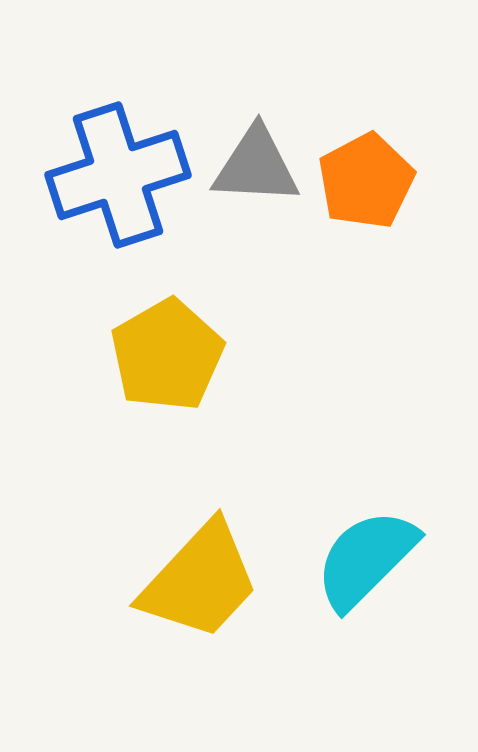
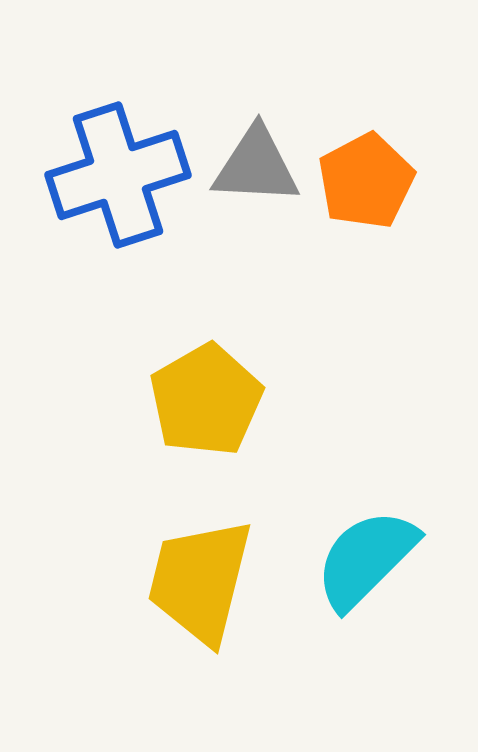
yellow pentagon: moved 39 px right, 45 px down
yellow trapezoid: rotated 151 degrees clockwise
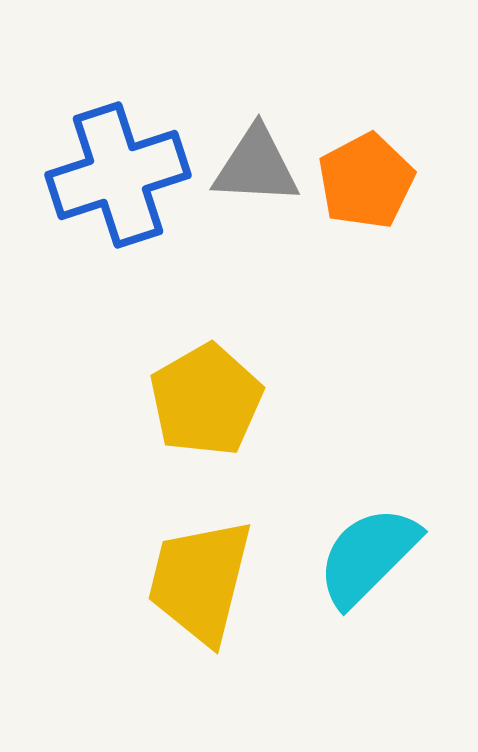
cyan semicircle: moved 2 px right, 3 px up
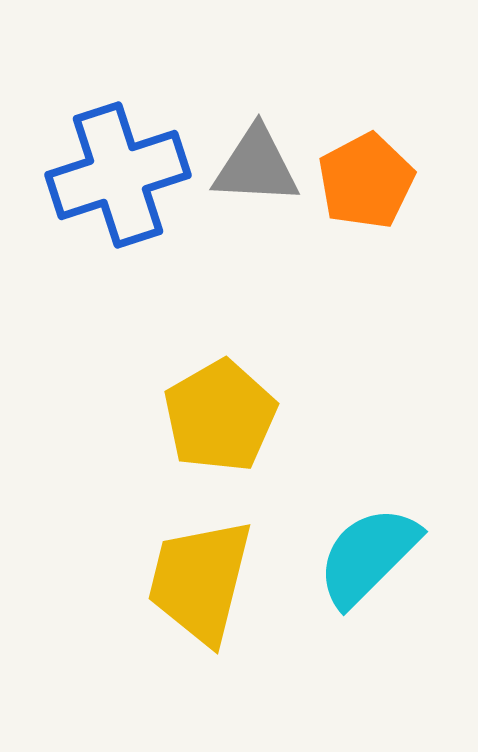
yellow pentagon: moved 14 px right, 16 px down
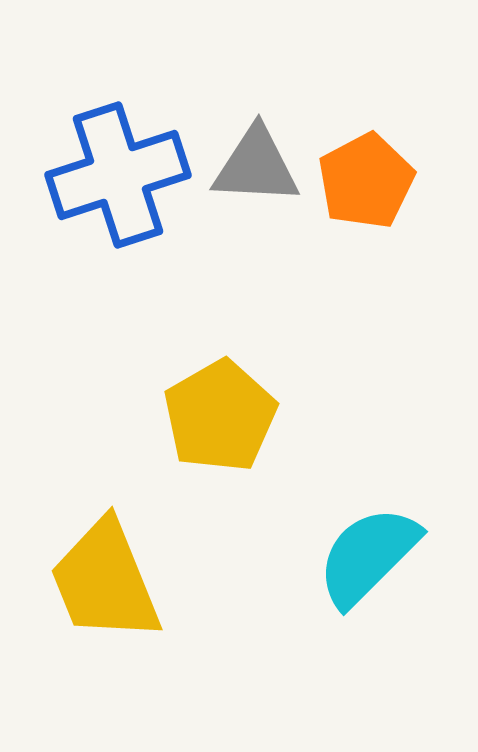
yellow trapezoid: moved 95 px left; rotated 36 degrees counterclockwise
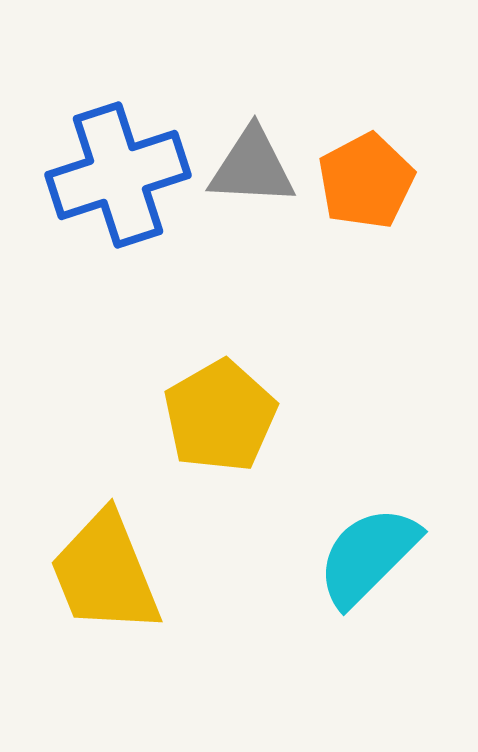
gray triangle: moved 4 px left, 1 px down
yellow trapezoid: moved 8 px up
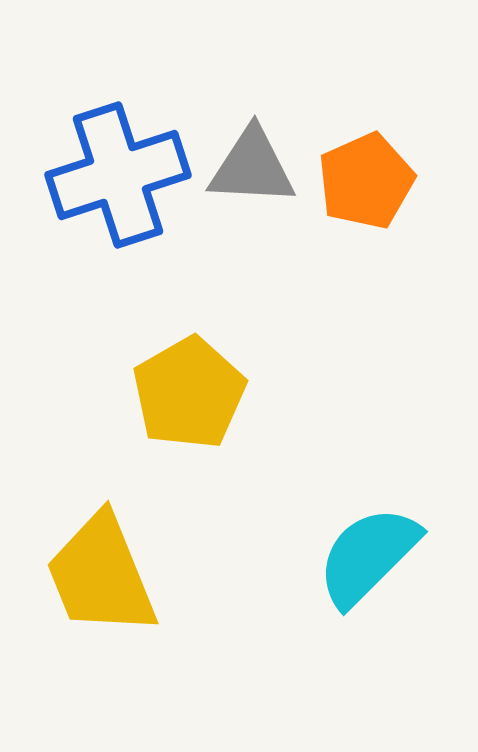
orange pentagon: rotated 4 degrees clockwise
yellow pentagon: moved 31 px left, 23 px up
yellow trapezoid: moved 4 px left, 2 px down
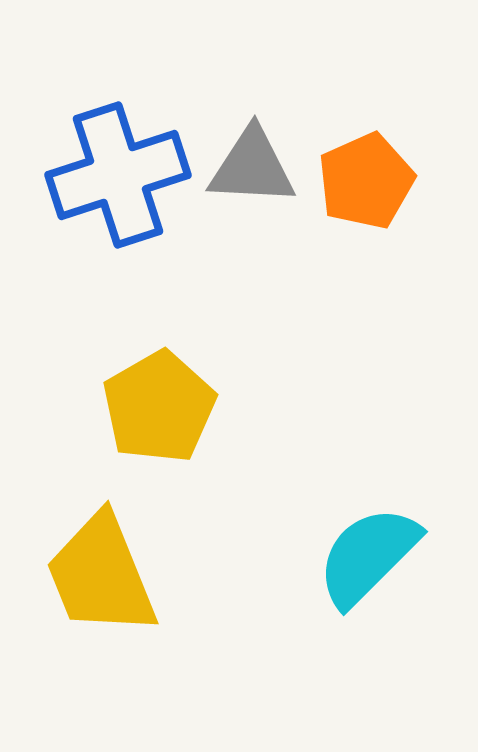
yellow pentagon: moved 30 px left, 14 px down
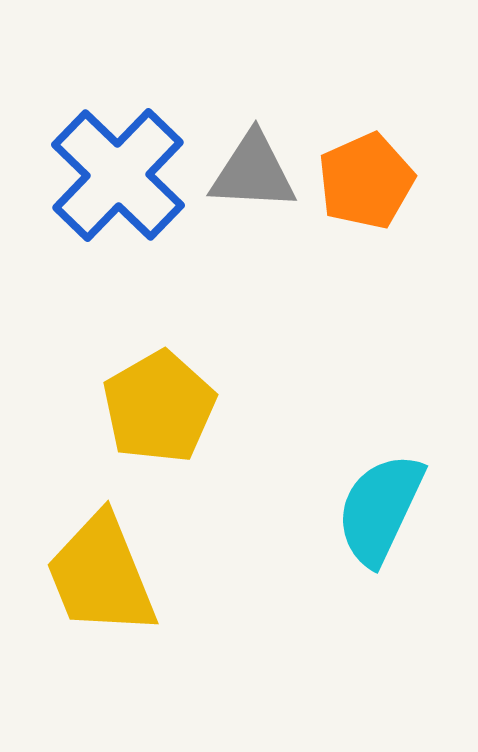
gray triangle: moved 1 px right, 5 px down
blue cross: rotated 28 degrees counterclockwise
cyan semicircle: moved 12 px right, 47 px up; rotated 20 degrees counterclockwise
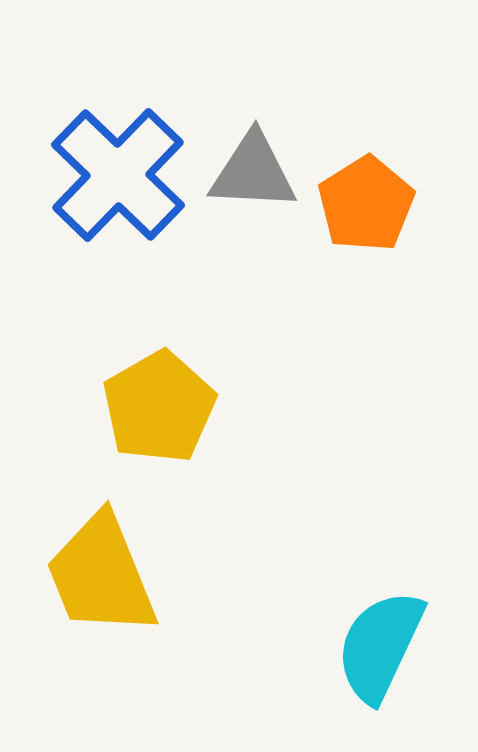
orange pentagon: moved 23 px down; rotated 8 degrees counterclockwise
cyan semicircle: moved 137 px down
